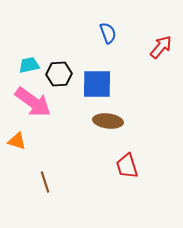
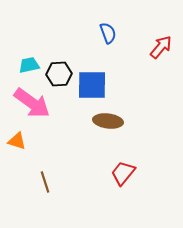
blue square: moved 5 px left, 1 px down
pink arrow: moved 1 px left, 1 px down
red trapezoid: moved 4 px left, 7 px down; rotated 56 degrees clockwise
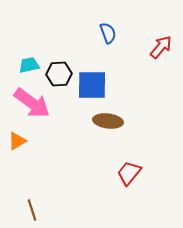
orange triangle: rotated 48 degrees counterclockwise
red trapezoid: moved 6 px right
brown line: moved 13 px left, 28 px down
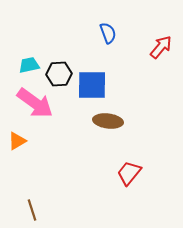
pink arrow: moved 3 px right
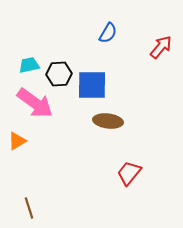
blue semicircle: rotated 50 degrees clockwise
brown line: moved 3 px left, 2 px up
